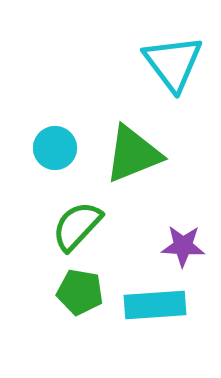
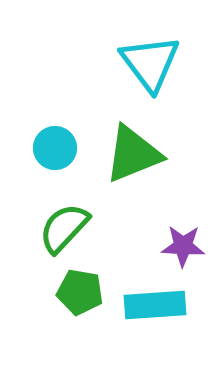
cyan triangle: moved 23 px left
green semicircle: moved 13 px left, 2 px down
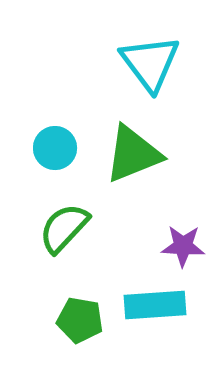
green pentagon: moved 28 px down
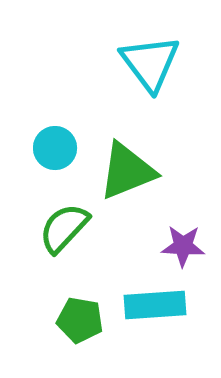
green triangle: moved 6 px left, 17 px down
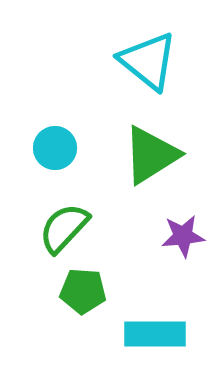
cyan triangle: moved 2 px left, 2 px up; rotated 14 degrees counterclockwise
green triangle: moved 24 px right, 16 px up; rotated 10 degrees counterclockwise
purple star: moved 10 px up; rotated 9 degrees counterclockwise
cyan rectangle: moved 29 px down; rotated 4 degrees clockwise
green pentagon: moved 3 px right, 29 px up; rotated 6 degrees counterclockwise
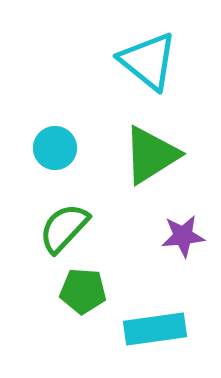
cyan rectangle: moved 5 px up; rotated 8 degrees counterclockwise
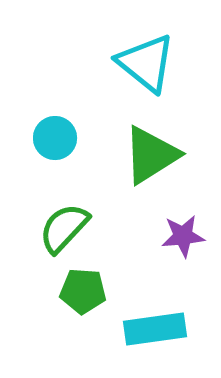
cyan triangle: moved 2 px left, 2 px down
cyan circle: moved 10 px up
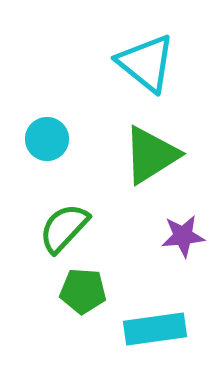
cyan circle: moved 8 px left, 1 px down
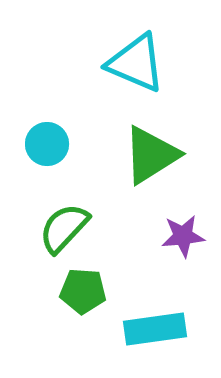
cyan triangle: moved 10 px left; rotated 16 degrees counterclockwise
cyan circle: moved 5 px down
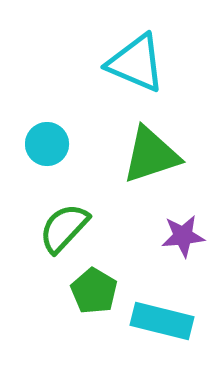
green triangle: rotated 14 degrees clockwise
green pentagon: moved 11 px right; rotated 27 degrees clockwise
cyan rectangle: moved 7 px right, 8 px up; rotated 22 degrees clockwise
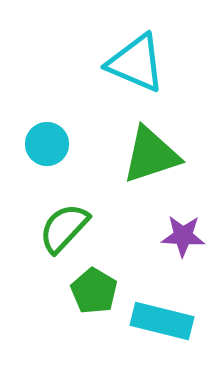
purple star: rotated 9 degrees clockwise
